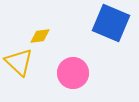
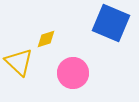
yellow diamond: moved 6 px right, 3 px down; rotated 10 degrees counterclockwise
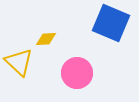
yellow diamond: rotated 15 degrees clockwise
pink circle: moved 4 px right
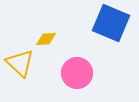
yellow triangle: moved 1 px right, 1 px down
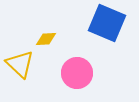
blue square: moved 4 px left
yellow triangle: moved 1 px down
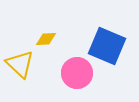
blue square: moved 23 px down
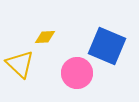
yellow diamond: moved 1 px left, 2 px up
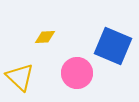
blue square: moved 6 px right
yellow triangle: moved 13 px down
